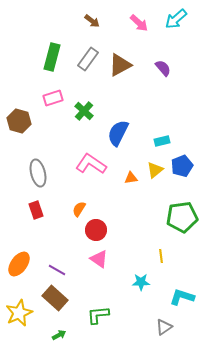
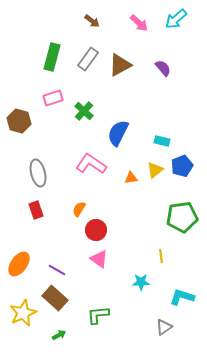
cyan rectangle: rotated 28 degrees clockwise
yellow star: moved 4 px right
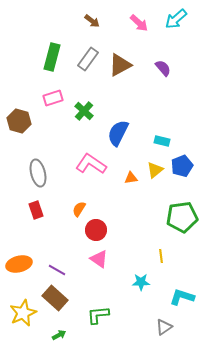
orange ellipse: rotated 40 degrees clockwise
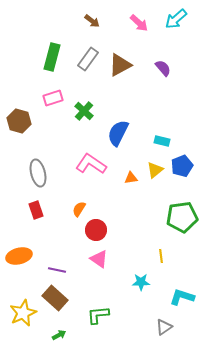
orange ellipse: moved 8 px up
purple line: rotated 18 degrees counterclockwise
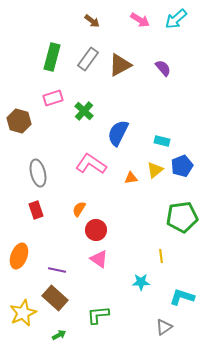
pink arrow: moved 1 px right, 3 px up; rotated 12 degrees counterclockwise
orange ellipse: rotated 55 degrees counterclockwise
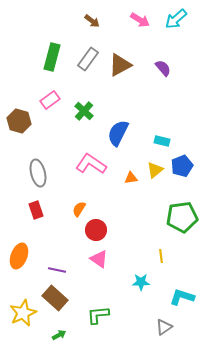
pink rectangle: moved 3 px left, 2 px down; rotated 18 degrees counterclockwise
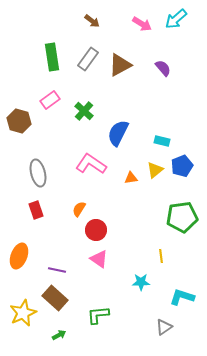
pink arrow: moved 2 px right, 4 px down
green rectangle: rotated 24 degrees counterclockwise
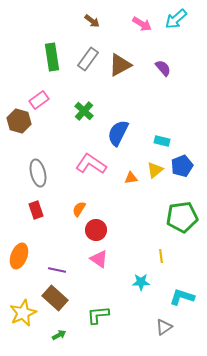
pink rectangle: moved 11 px left
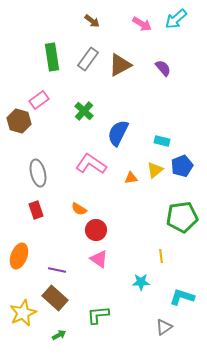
orange semicircle: rotated 91 degrees counterclockwise
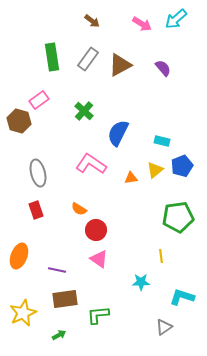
green pentagon: moved 4 px left
brown rectangle: moved 10 px right, 1 px down; rotated 50 degrees counterclockwise
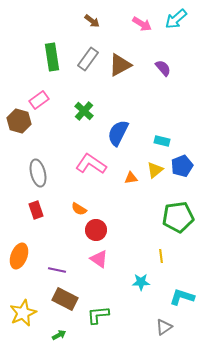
brown rectangle: rotated 35 degrees clockwise
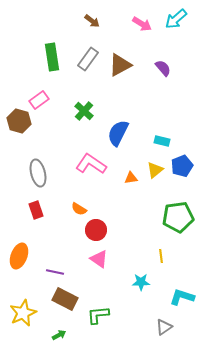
purple line: moved 2 px left, 2 px down
